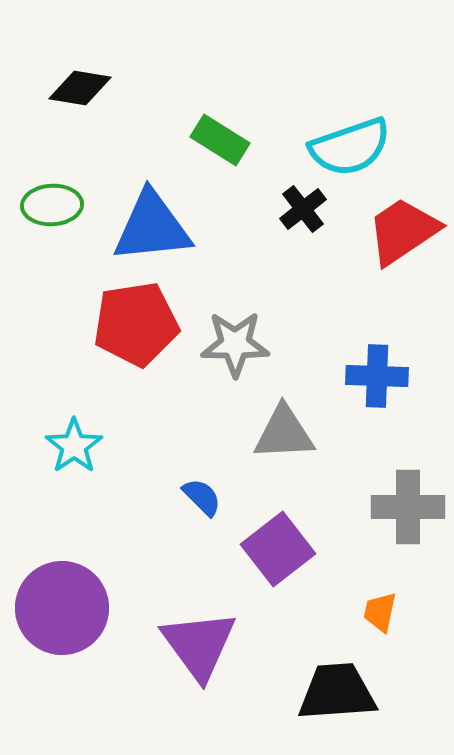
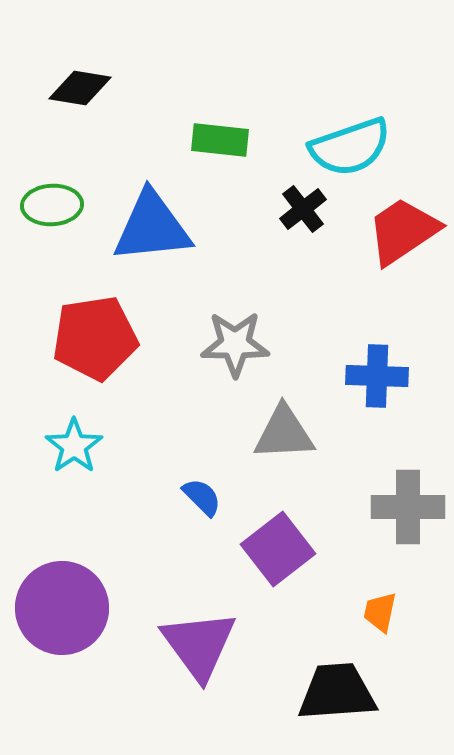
green rectangle: rotated 26 degrees counterclockwise
red pentagon: moved 41 px left, 14 px down
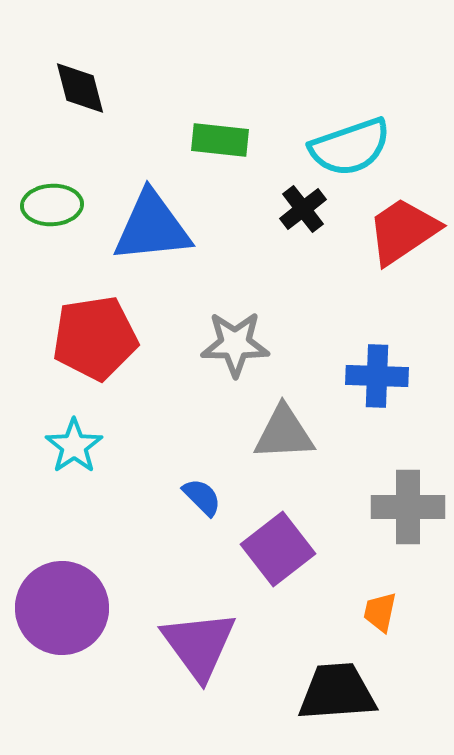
black diamond: rotated 66 degrees clockwise
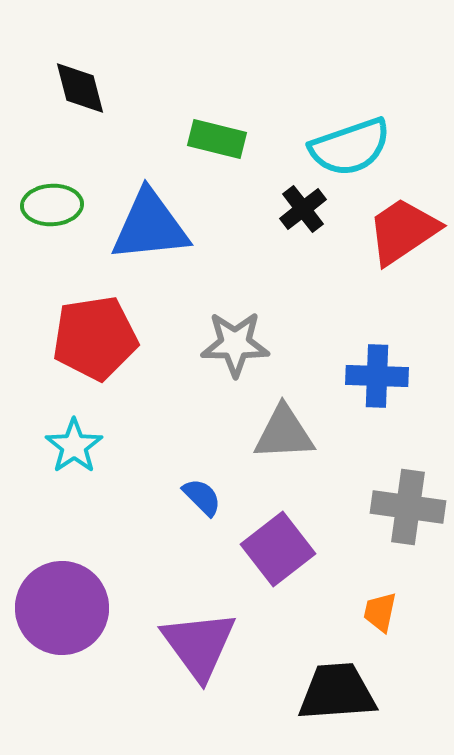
green rectangle: moved 3 px left, 1 px up; rotated 8 degrees clockwise
blue triangle: moved 2 px left, 1 px up
gray cross: rotated 8 degrees clockwise
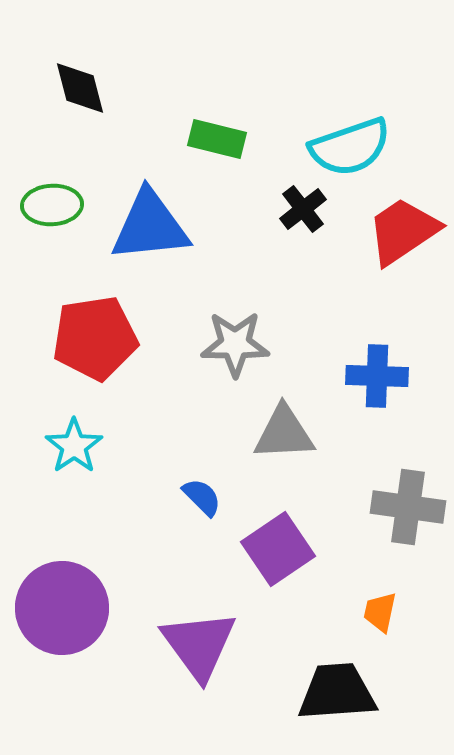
purple square: rotated 4 degrees clockwise
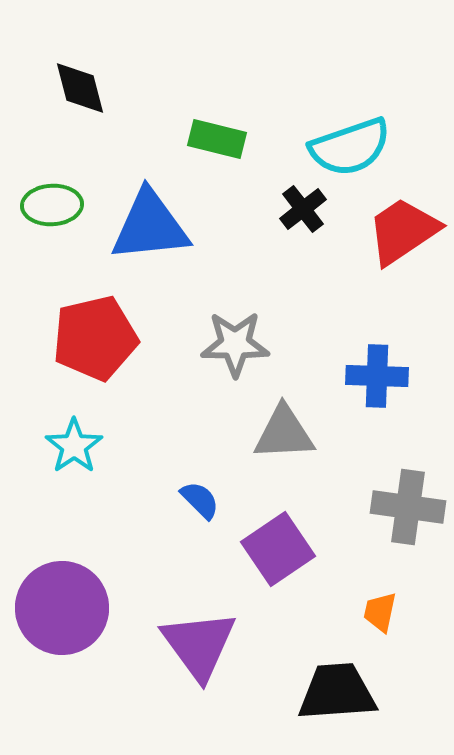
red pentagon: rotated 4 degrees counterclockwise
blue semicircle: moved 2 px left, 3 px down
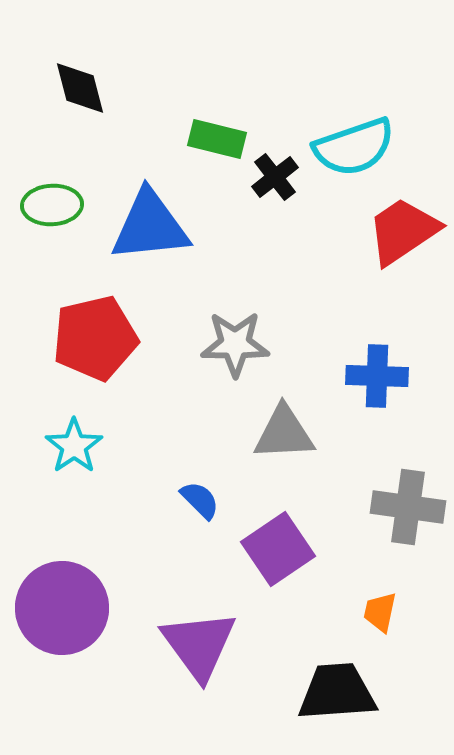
cyan semicircle: moved 4 px right
black cross: moved 28 px left, 32 px up
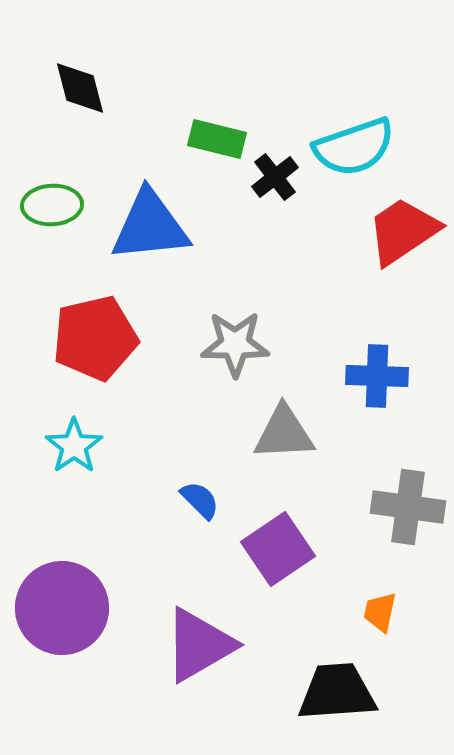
purple triangle: rotated 36 degrees clockwise
